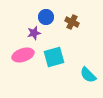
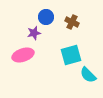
cyan square: moved 17 px right, 2 px up
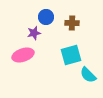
brown cross: moved 1 px down; rotated 24 degrees counterclockwise
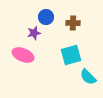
brown cross: moved 1 px right
pink ellipse: rotated 40 degrees clockwise
cyan semicircle: moved 2 px down
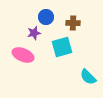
cyan square: moved 9 px left, 8 px up
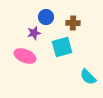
pink ellipse: moved 2 px right, 1 px down
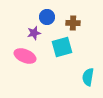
blue circle: moved 1 px right
cyan semicircle: rotated 54 degrees clockwise
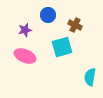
blue circle: moved 1 px right, 2 px up
brown cross: moved 2 px right, 2 px down; rotated 24 degrees clockwise
purple star: moved 9 px left, 3 px up
cyan semicircle: moved 2 px right
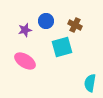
blue circle: moved 2 px left, 6 px down
pink ellipse: moved 5 px down; rotated 10 degrees clockwise
cyan semicircle: moved 6 px down
